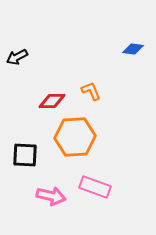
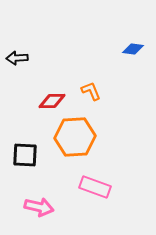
black arrow: moved 1 px down; rotated 25 degrees clockwise
pink arrow: moved 12 px left, 11 px down
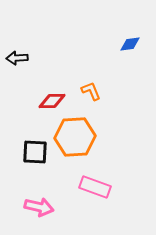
blue diamond: moved 3 px left, 5 px up; rotated 15 degrees counterclockwise
black square: moved 10 px right, 3 px up
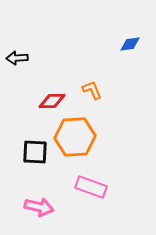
orange L-shape: moved 1 px right, 1 px up
pink rectangle: moved 4 px left
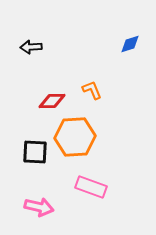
blue diamond: rotated 10 degrees counterclockwise
black arrow: moved 14 px right, 11 px up
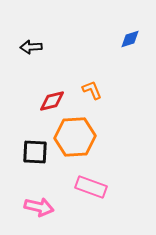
blue diamond: moved 5 px up
red diamond: rotated 12 degrees counterclockwise
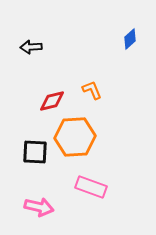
blue diamond: rotated 25 degrees counterclockwise
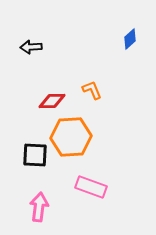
red diamond: rotated 12 degrees clockwise
orange hexagon: moved 4 px left
black square: moved 3 px down
pink arrow: rotated 96 degrees counterclockwise
